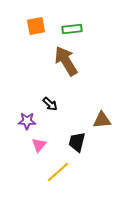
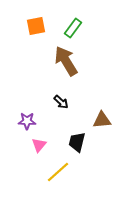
green rectangle: moved 1 px right, 1 px up; rotated 48 degrees counterclockwise
black arrow: moved 11 px right, 2 px up
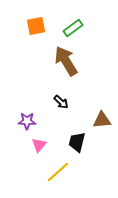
green rectangle: rotated 18 degrees clockwise
